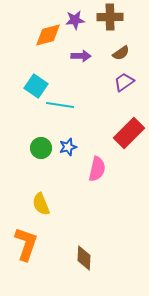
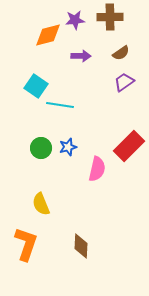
red rectangle: moved 13 px down
brown diamond: moved 3 px left, 12 px up
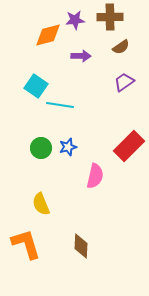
brown semicircle: moved 6 px up
pink semicircle: moved 2 px left, 7 px down
orange L-shape: rotated 36 degrees counterclockwise
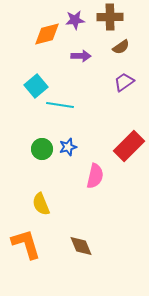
orange diamond: moved 1 px left, 1 px up
cyan square: rotated 15 degrees clockwise
green circle: moved 1 px right, 1 px down
brown diamond: rotated 25 degrees counterclockwise
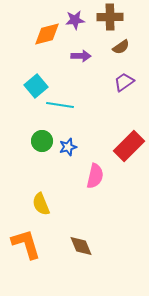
green circle: moved 8 px up
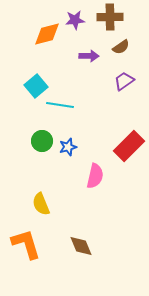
purple arrow: moved 8 px right
purple trapezoid: moved 1 px up
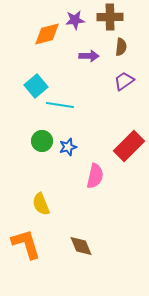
brown semicircle: rotated 48 degrees counterclockwise
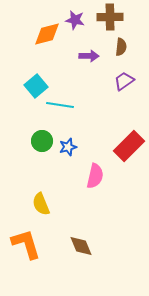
purple star: rotated 18 degrees clockwise
